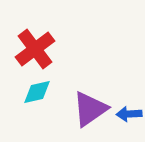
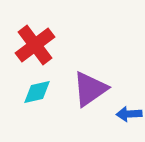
red cross: moved 4 px up
purple triangle: moved 20 px up
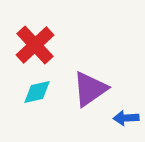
red cross: rotated 6 degrees counterclockwise
blue arrow: moved 3 px left, 4 px down
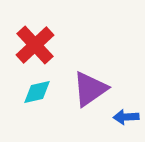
blue arrow: moved 1 px up
